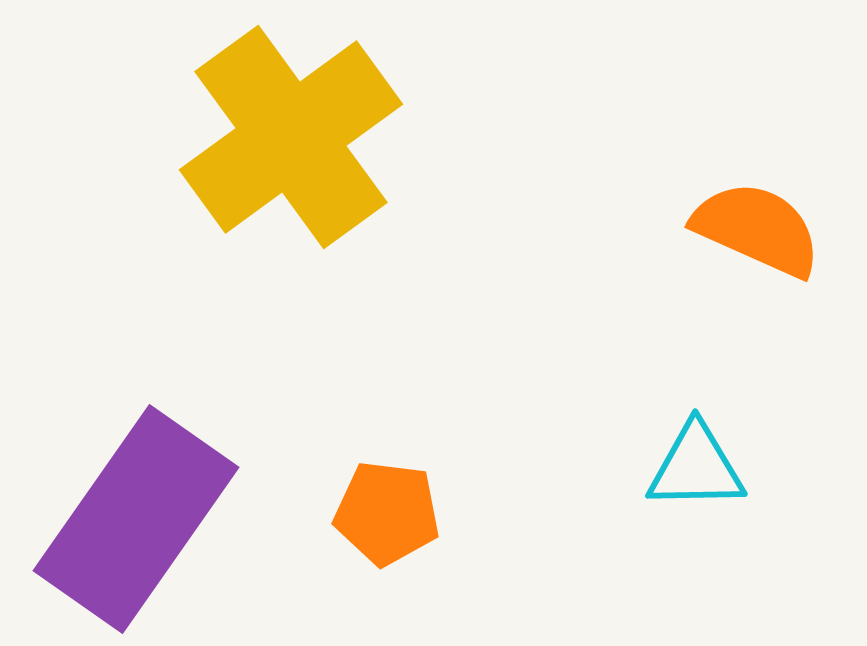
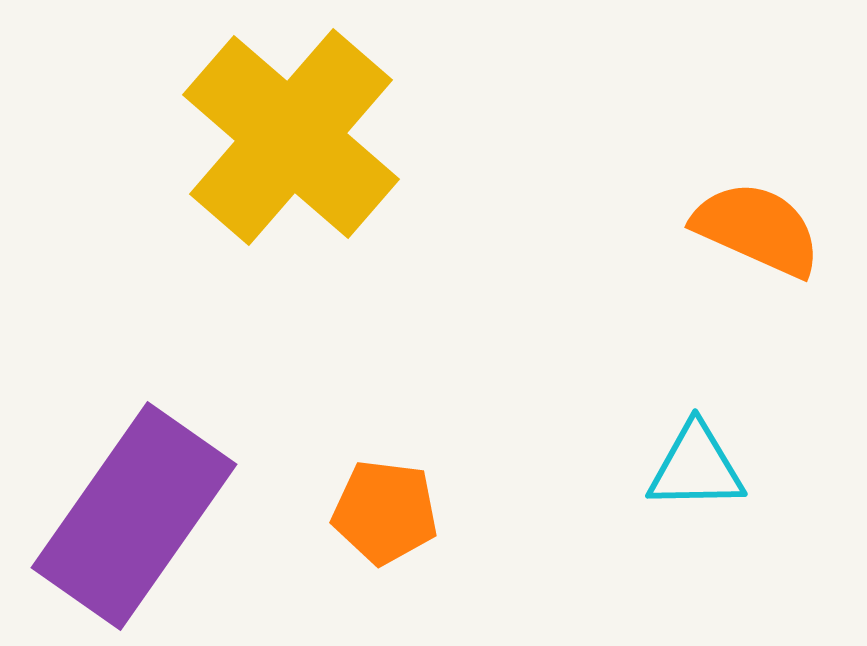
yellow cross: rotated 13 degrees counterclockwise
orange pentagon: moved 2 px left, 1 px up
purple rectangle: moved 2 px left, 3 px up
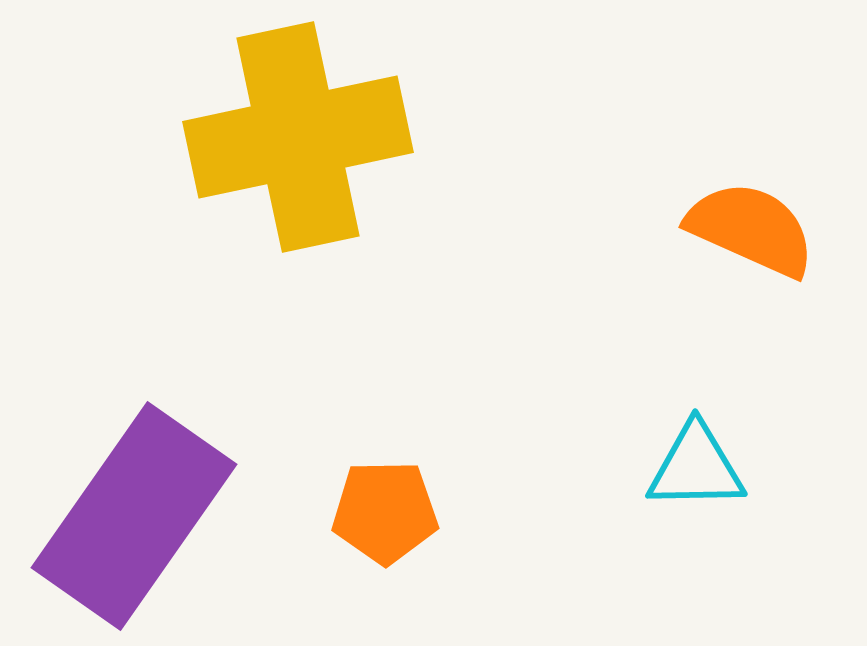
yellow cross: moved 7 px right; rotated 37 degrees clockwise
orange semicircle: moved 6 px left
orange pentagon: rotated 8 degrees counterclockwise
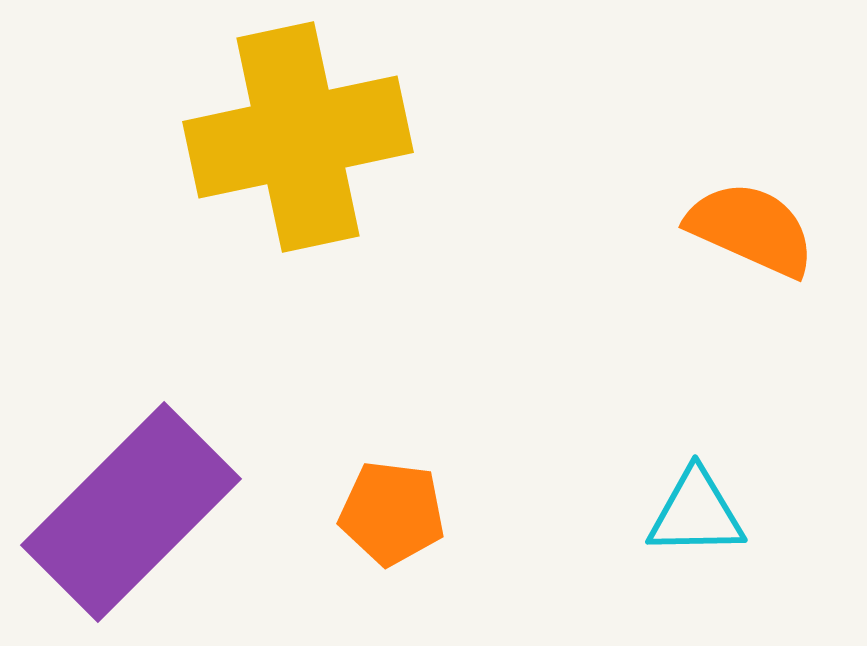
cyan triangle: moved 46 px down
orange pentagon: moved 7 px right, 1 px down; rotated 8 degrees clockwise
purple rectangle: moved 3 px left, 4 px up; rotated 10 degrees clockwise
